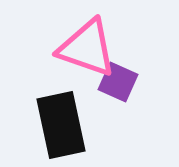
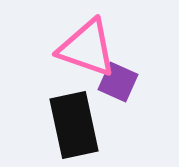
black rectangle: moved 13 px right
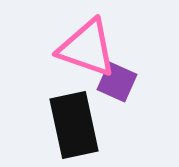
purple square: moved 1 px left
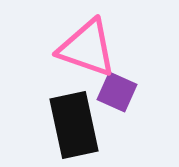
purple square: moved 10 px down
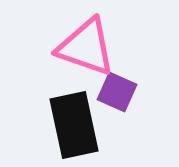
pink triangle: moved 1 px left, 1 px up
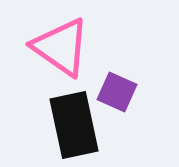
pink triangle: moved 25 px left; rotated 16 degrees clockwise
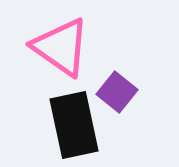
purple square: rotated 15 degrees clockwise
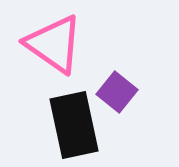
pink triangle: moved 7 px left, 3 px up
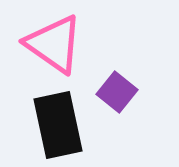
black rectangle: moved 16 px left
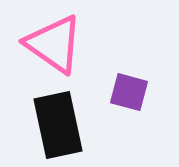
purple square: moved 12 px right; rotated 24 degrees counterclockwise
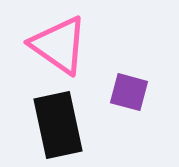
pink triangle: moved 5 px right, 1 px down
